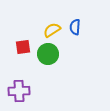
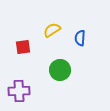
blue semicircle: moved 5 px right, 11 px down
green circle: moved 12 px right, 16 px down
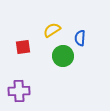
green circle: moved 3 px right, 14 px up
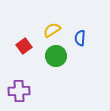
red square: moved 1 px right, 1 px up; rotated 28 degrees counterclockwise
green circle: moved 7 px left
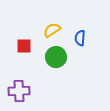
red square: rotated 35 degrees clockwise
green circle: moved 1 px down
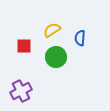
purple cross: moved 2 px right; rotated 25 degrees counterclockwise
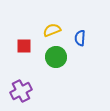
yellow semicircle: rotated 12 degrees clockwise
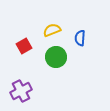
red square: rotated 28 degrees counterclockwise
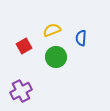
blue semicircle: moved 1 px right
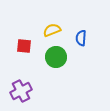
red square: rotated 35 degrees clockwise
